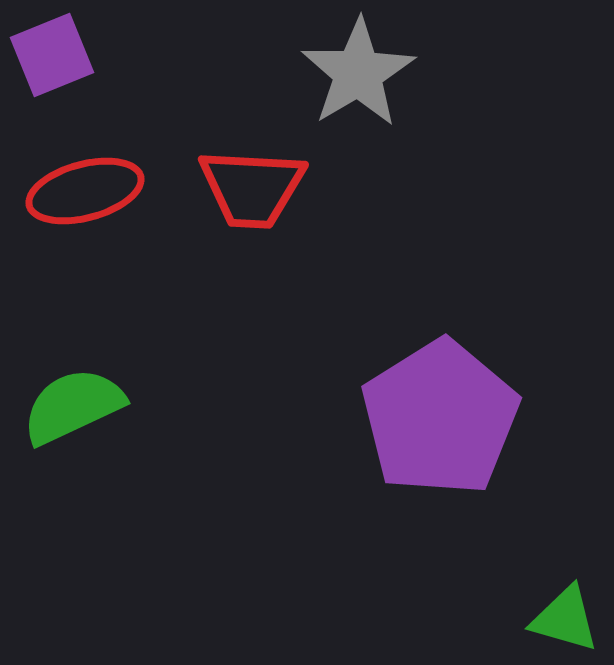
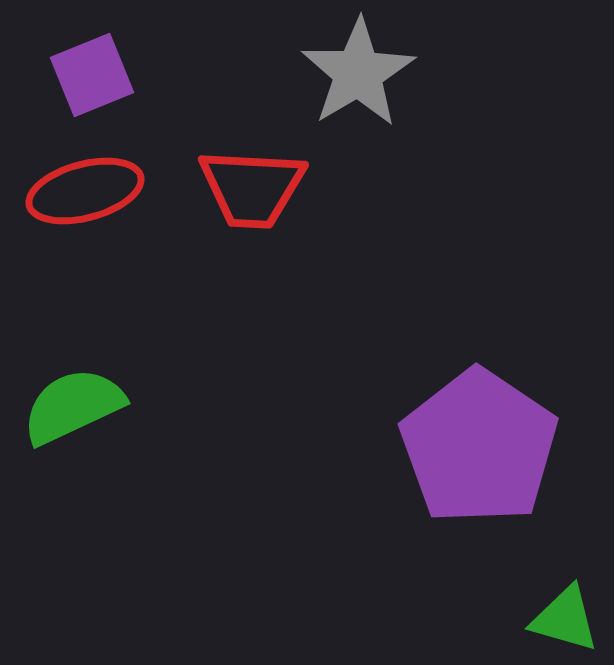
purple square: moved 40 px right, 20 px down
purple pentagon: moved 39 px right, 29 px down; rotated 6 degrees counterclockwise
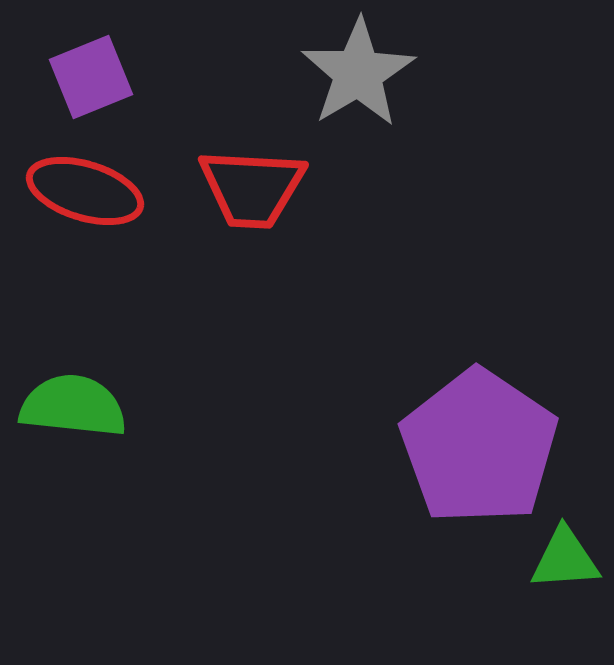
purple square: moved 1 px left, 2 px down
red ellipse: rotated 32 degrees clockwise
green semicircle: rotated 31 degrees clockwise
green triangle: moved 60 px up; rotated 20 degrees counterclockwise
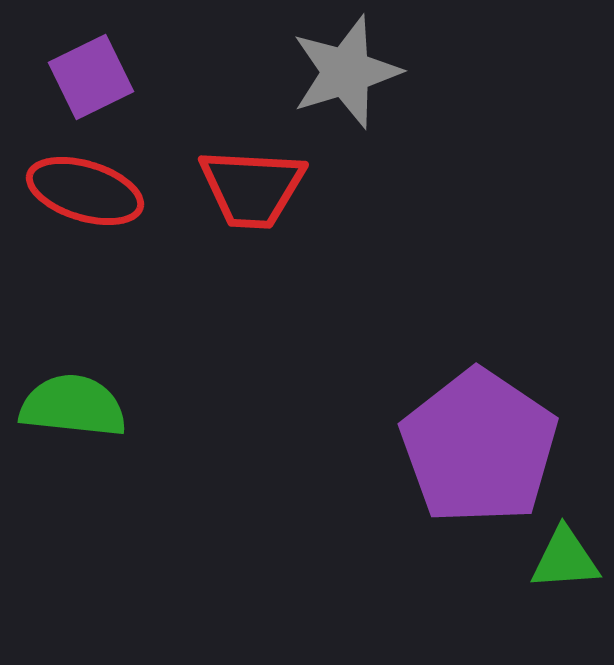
gray star: moved 12 px left, 1 px up; rotated 14 degrees clockwise
purple square: rotated 4 degrees counterclockwise
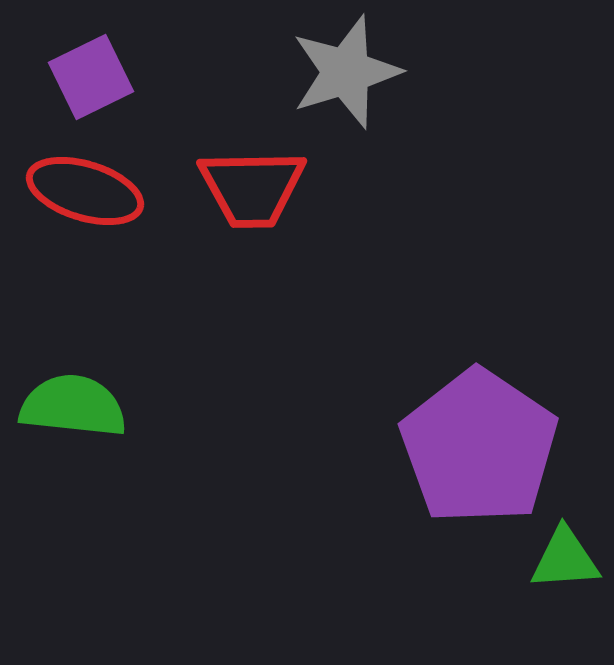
red trapezoid: rotated 4 degrees counterclockwise
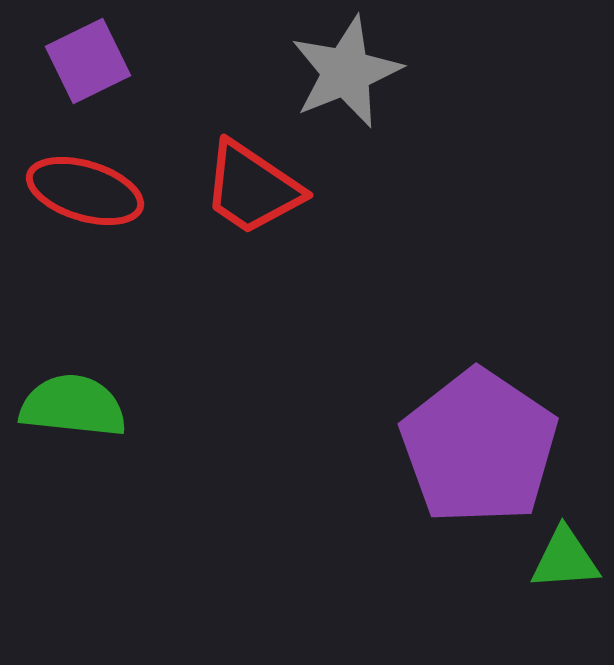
gray star: rotated 5 degrees counterclockwise
purple square: moved 3 px left, 16 px up
red trapezoid: rotated 35 degrees clockwise
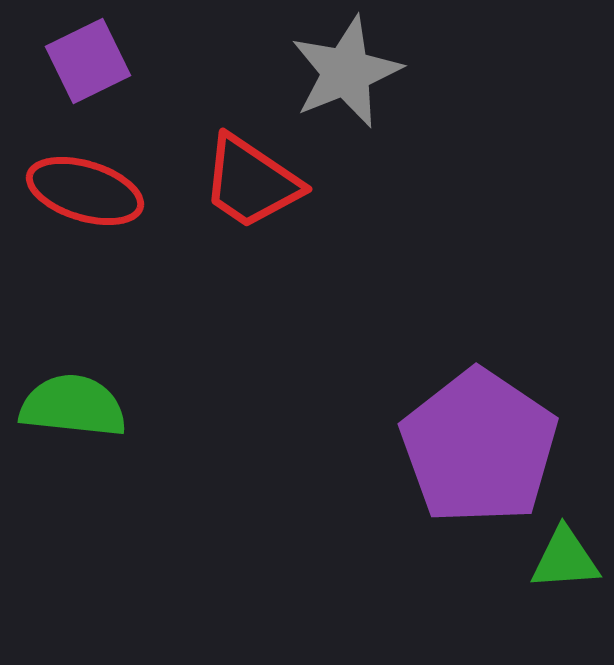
red trapezoid: moved 1 px left, 6 px up
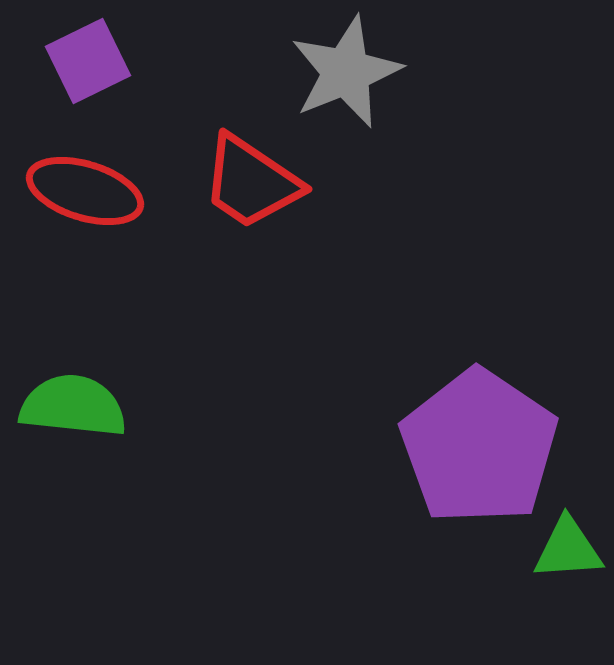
green triangle: moved 3 px right, 10 px up
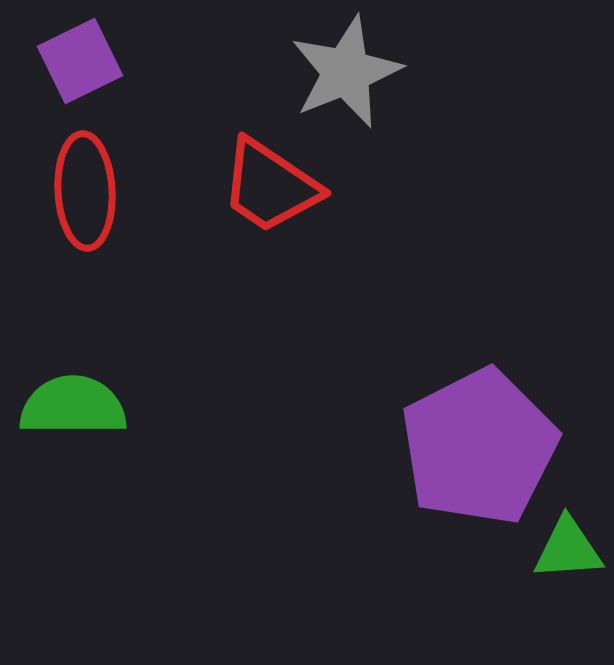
purple square: moved 8 px left
red trapezoid: moved 19 px right, 4 px down
red ellipse: rotated 70 degrees clockwise
green semicircle: rotated 6 degrees counterclockwise
purple pentagon: rotated 11 degrees clockwise
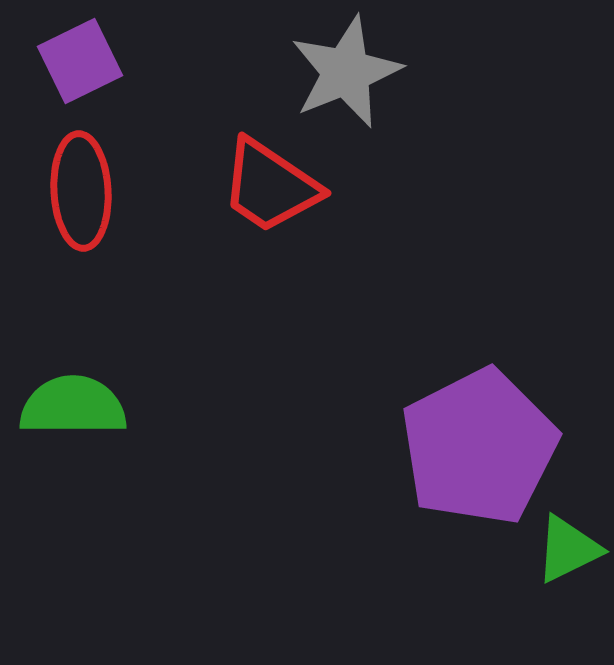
red ellipse: moved 4 px left
green triangle: rotated 22 degrees counterclockwise
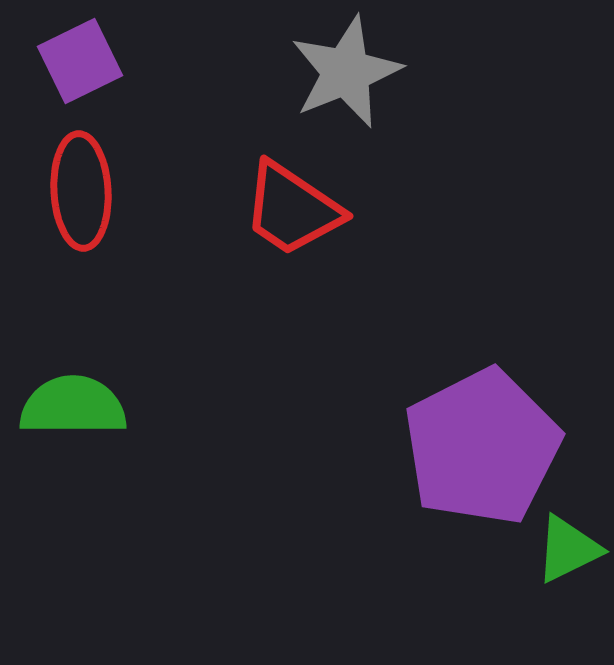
red trapezoid: moved 22 px right, 23 px down
purple pentagon: moved 3 px right
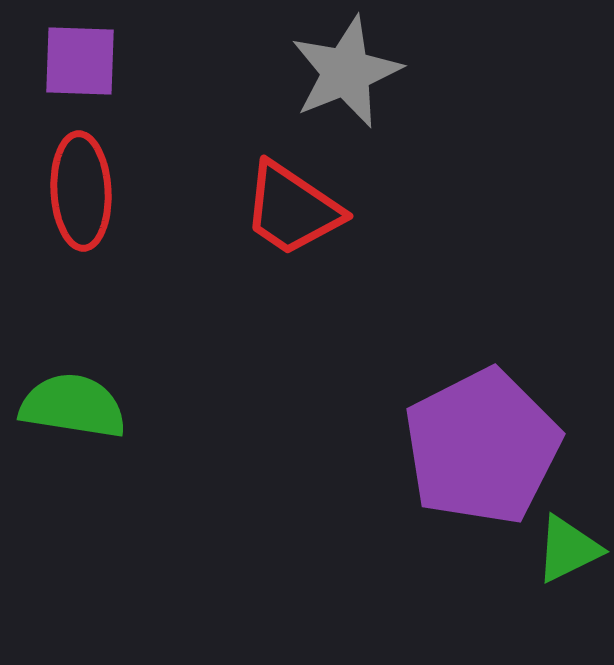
purple square: rotated 28 degrees clockwise
green semicircle: rotated 9 degrees clockwise
